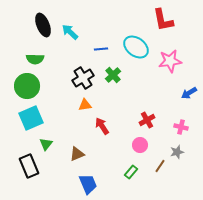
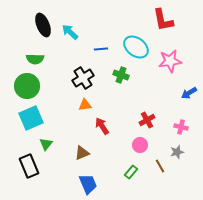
green cross: moved 8 px right; rotated 28 degrees counterclockwise
brown triangle: moved 5 px right, 1 px up
brown line: rotated 64 degrees counterclockwise
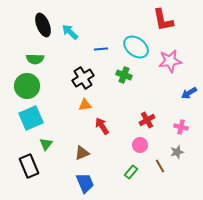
green cross: moved 3 px right
blue trapezoid: moved 3 px left, 1 px up
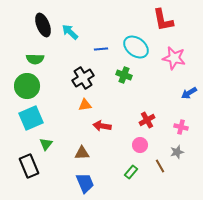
pink star: moved 4 px right, 3 px up; rotated 20 degrees clockwise
red arrow: rotated 48 degrees counterclockwise
brown triangle: rotated 21 degrees clockwise
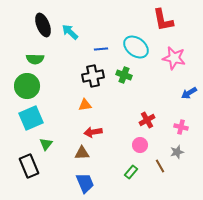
black cross: moved 10 px right, 2 px up; rotated 20 degrees clockwise
red arrow: moved 9 px left, 6 px down; rotated 18 degrees counterclockwise
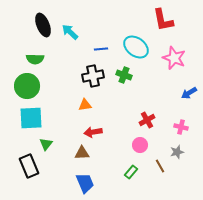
pink star: rotated 10 degrees clockwise
cyan square: rotated 20 degrees clockwise
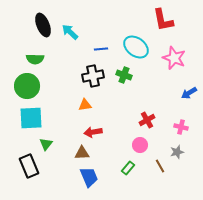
green rectangle: moved 3 px left, 4 px up
blue trapezoid: moved 4 px right, 6 px up
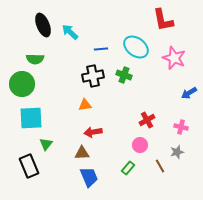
green circle: moved 5 px left, 2 px up
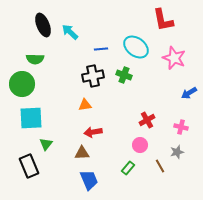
blue trapezoid: moved 3 px down
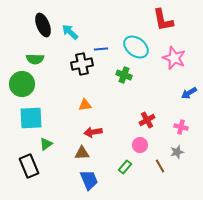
black cross: moved 11 px left, 12 px up
green triangle: rotated 16 degrees clockwise
green rectangle: moved 3 px left, 1 px up
